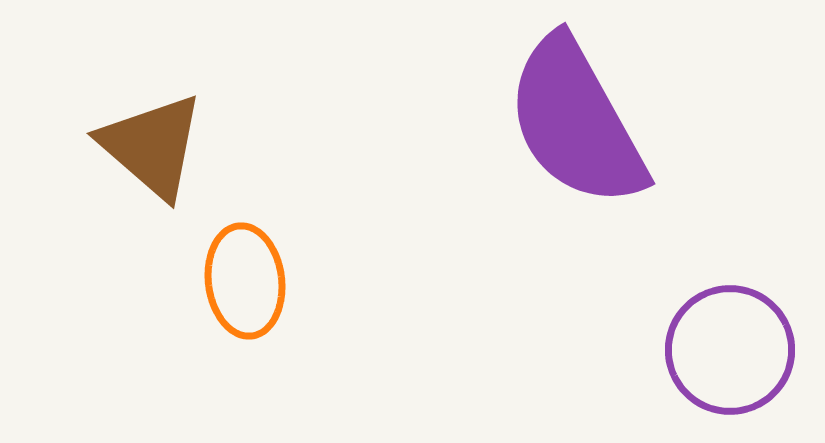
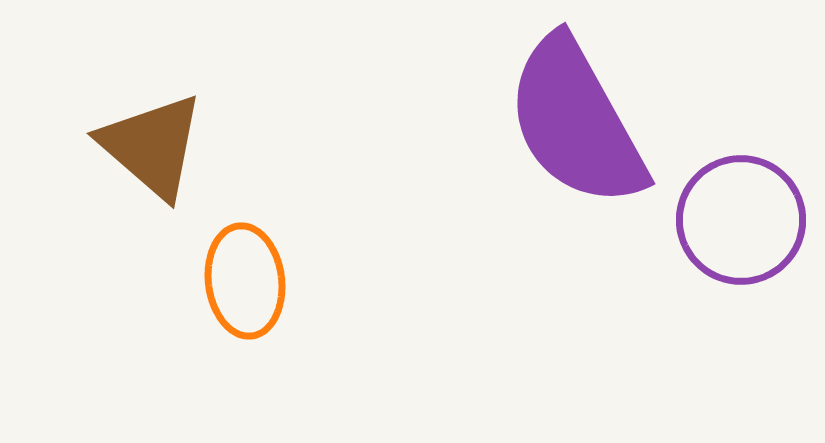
purple circle: moved 11 px right, 130 px up
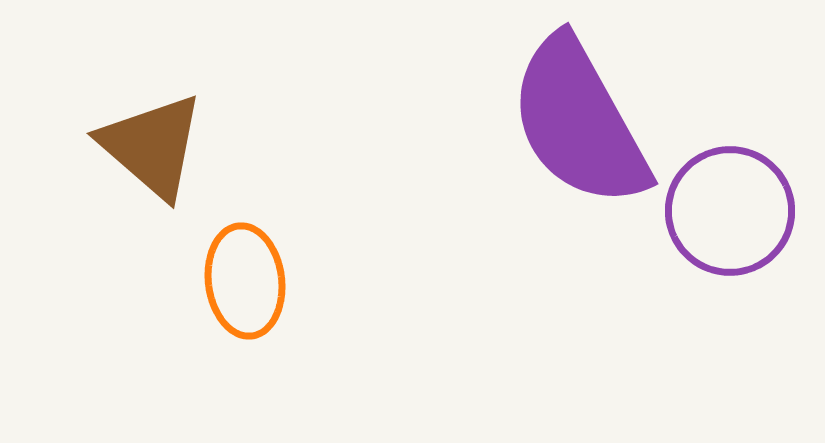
purple semicircle: moved 3 px right
purple circle: moved 11 px left, 9 px up
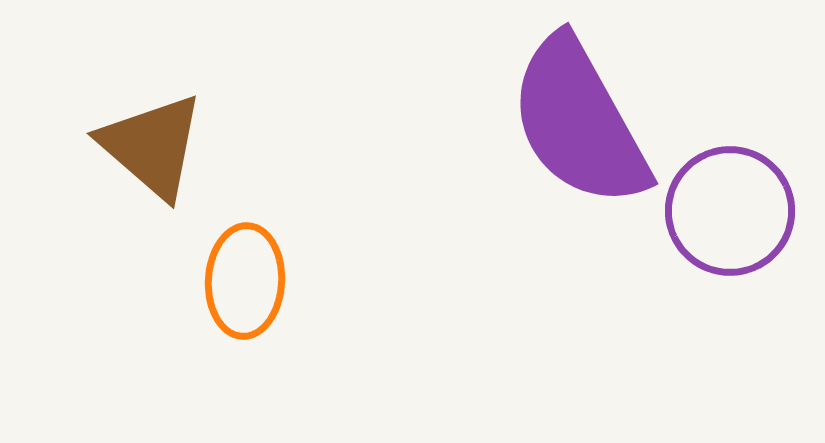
orange ellipse: rotated 10 degrees clockwise
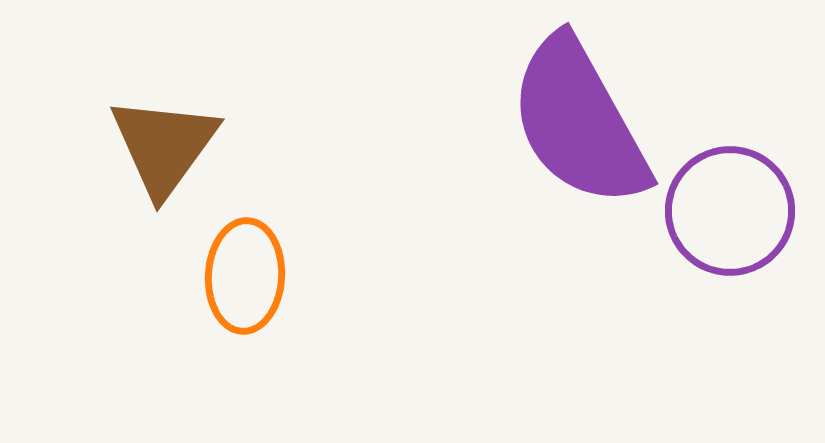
brown triangle: moved 12 px right; rotated 25 degrees clockwise
orange ellipse: moved 5 px up
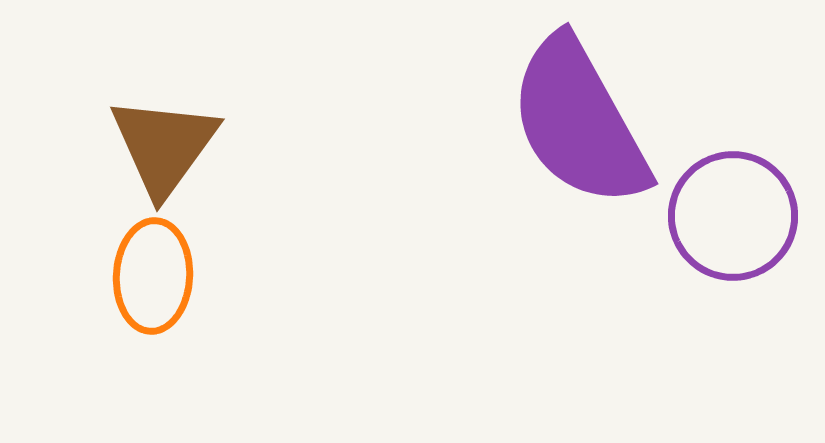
purple circle: moved 3 px right, 5 px down
orange ellipse: moved 92 px left
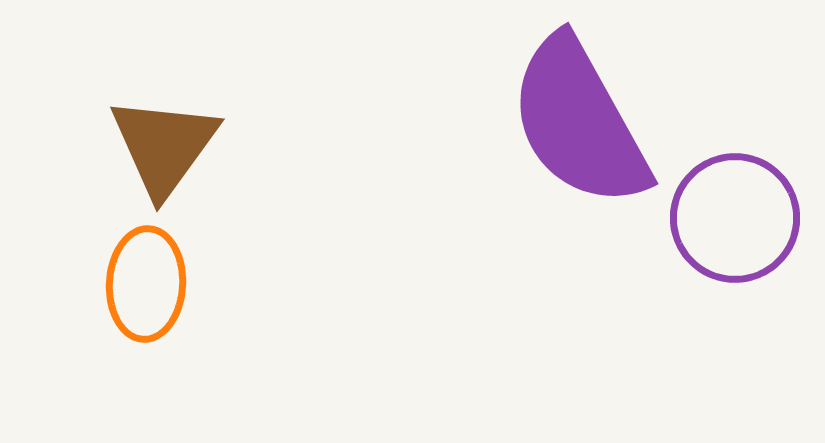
purple circle: moved 2 px right, 2 px down
orange ellipse: moved 7 px left, 8 px down
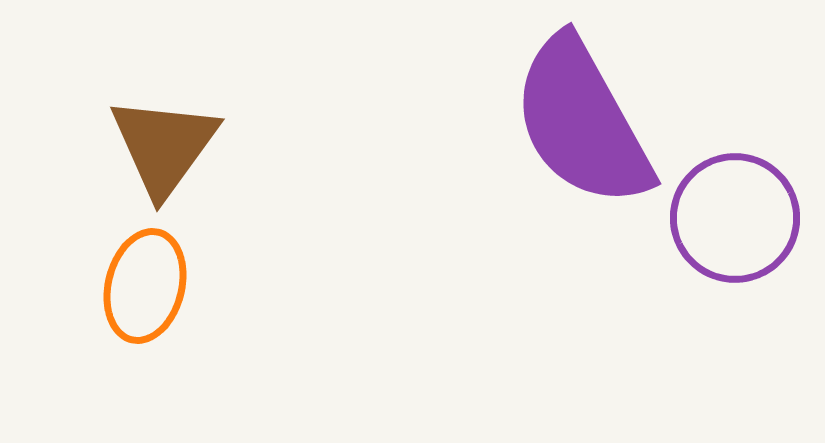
purple semicircle: moved 3 px right
orange ellipse: moved 1 px left, 2 px down; rotated 11 degrees clockwise
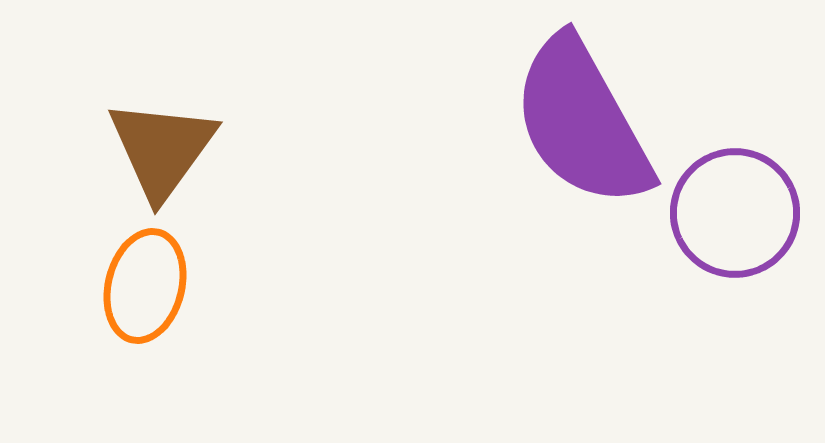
brown triangle: moved 2 px left, 3 px down
purple circle: moved 5 px up
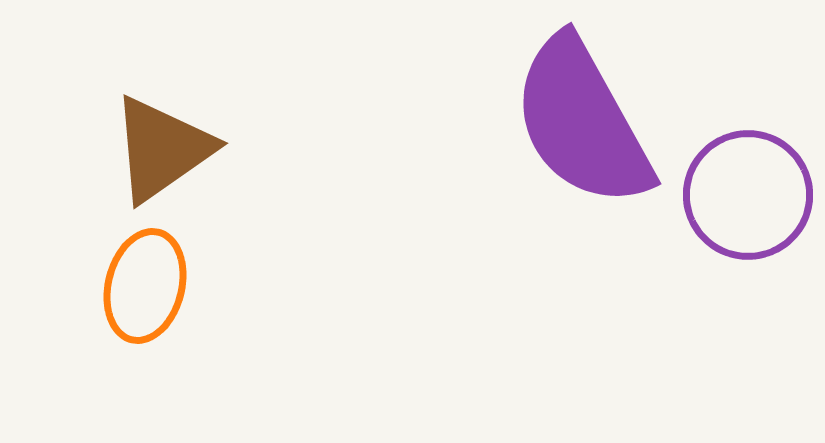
brown triangle: rotated 19 degrees clockwise
purple circle: moved 13 px right, 18 px up
